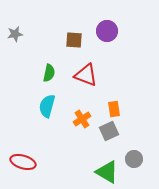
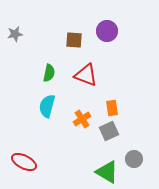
orange rectangle: moved 2 px left, 1 px up
red ellipse: moved 1 px right; rotated 10 degrees clockwise
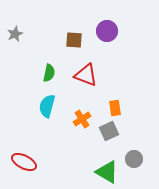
gray star: rotated 14 degrees counterclockwise
orange rectangle: moved 3 px right
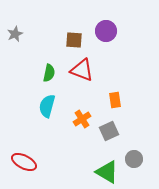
purple circle: moved 1 px left
red triangle: moved 4 px left, 5 px up
orange rectangle: moved 8 px up
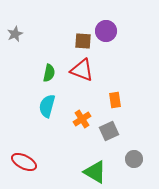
brown square: moved 9 px right, 1 px down
green triangle: moved 12 px left
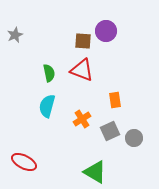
gray star: moved 1 px down
green semicircle: rotated 24 degrees counterclockwise
gray square: moved 1 px right
gray circle: moved 21 px up
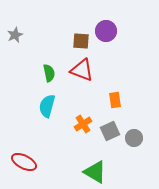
brown square: moved 2 px left
orange cross: moved 1 px right, 5 px down
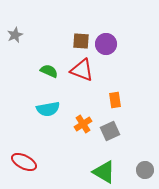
purple circle: moved 13 px down
green semicircle: moved 2 px up; rotated 54 degrees counterclockwise
cyan semicircle: moved 1 px right, 3 px down; rotated 115 degrees counterclockwise
gray circle: moved 11 px right, 32 px down
green triangle: moved 9 px right
